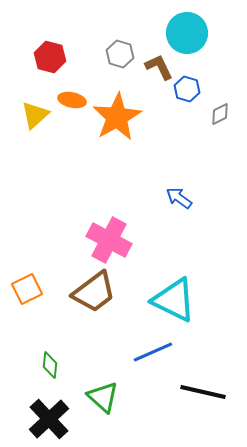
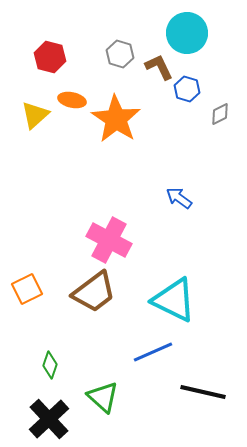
orange star: moved 1 px left, 2 px down; rotated 9 degrees counterclockwise
green diamond: rotated 12 degrees clockwise
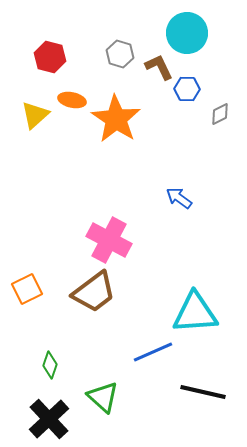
blue hexagon: rotated 15 degrees counterclockwise
cyan triangle: moved 21 px right, 13 px down; rotated 30 degrees counterclockwise
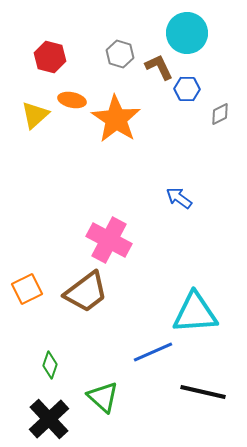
brown trapezoid: moved 8 px left
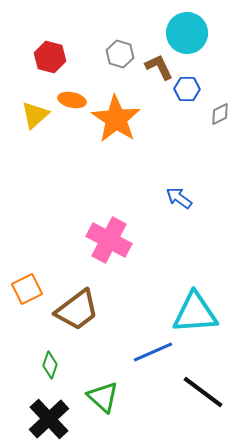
brown trapezoid: moved 9 px left, 18 px down
black line: rotated 24 degrees clockwise
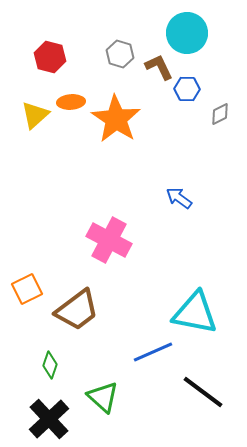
orange ellipse: moved 1 px left, 2 px down; rotated 16 degrees counterclockwise
cyan triangle: rotated 15 degrees clockwise
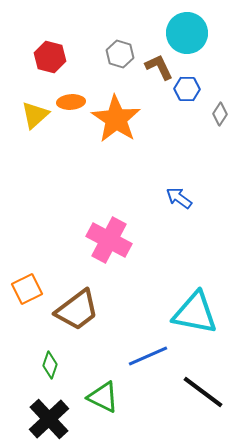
gray diamond: rotated 30 degrees counterclockwise
blue line: moved 5 px left, 4 px down
green triangle: rotated 16 degrees counterclockwise
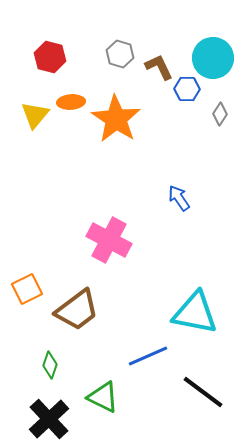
cyan circle: moved 26 px right, 25 px down
yellow triangle: rotated 8 degrees counterclockwise
blue arrow: rotated 20 degrees clockwise
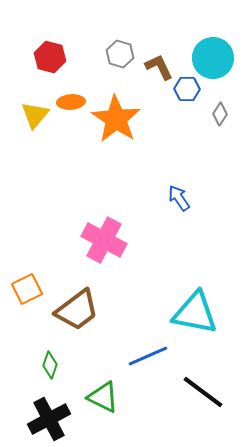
pink cross: moved 5 px left
black cross: rotated 15 degrees clockwise
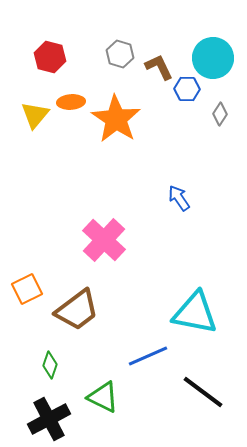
pink cross: rotated 15 degrees clockwise
